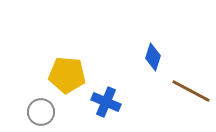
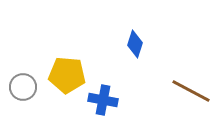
blue diamond: moved 18 px left, 13 px up
blue cross: moved 3 px left, 2 px up; rotated 12 degrees counterclockwise
gray circle: moved 18 px left, 25 px up
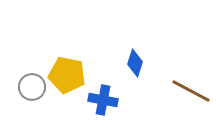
blue diamond: moved 19 px down
yellow pentagon: rotated 6 degrees clockwise
gray circle: moved 9 px right
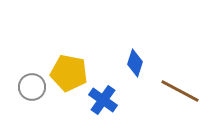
yellow pentagon: moved 2 px right, 2 px up
brown line: moved 11 px left
blue cross: rotated 24 degrees clockwise
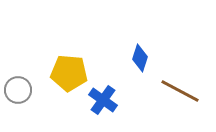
blue diamond: moved 5 px right, 5 px up
yellow pentagon: rotated 6 degrees counterclockwise
gray circle: moved 14 px left, 3 px down
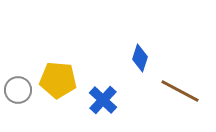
yellow pentagon: moved 11 px left, 7 px down
blue cross: rotated 8 degrees clockwise
